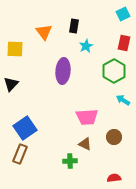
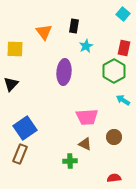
cyan square: rotated 24 degrees counterclockwise
red rectangle: moved 5 px down
purple ellipse: moved 1 px right, 1 px down
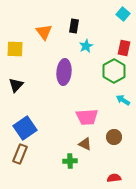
black triangle: moved 5 px right, 1 px down
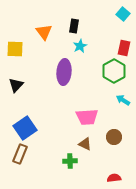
cyan star: moved 6 px left
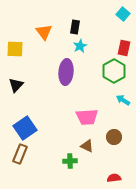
black rectangle: moved 1 px right, 1 px down
purple ellipse: moved 2 px right
brown triangle: moved 2 px right, 2 px down
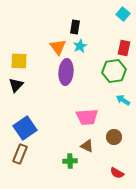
orange triangle: moved 14 px right, 15 px down
yellow square: moved 4 px right, 12 px down
green hexagon: rotated 20 degrees clockwise
red semicircle: moved 3 px right, 5 px up; rotated 144 degrees counterclockwise
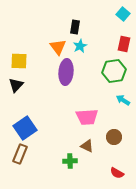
red rectangle: moved 4 px up
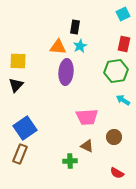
cyan square: rotated 24 degrees clockwise
orange triangle: rotated 48 degrees counterclockwise
yellow square: moved 1 px left
green hexagon: moved 2 px right
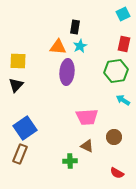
purple ellipse: moved 1 px right
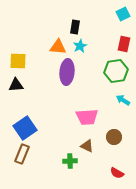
black triangle: rotated 42 degrees clockwise
brown rectangle: moved 2 px right
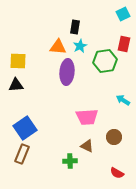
green hexagon: moved 11 px left, 10 px up
